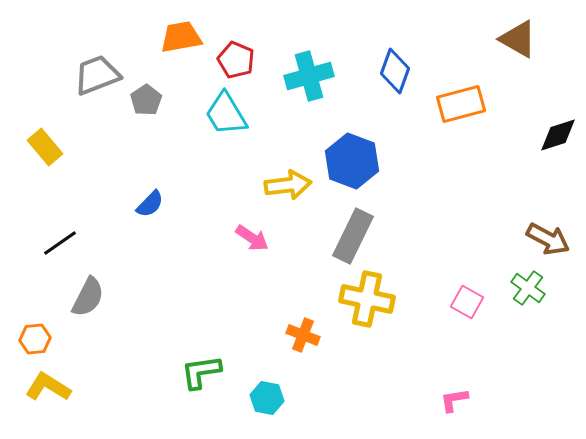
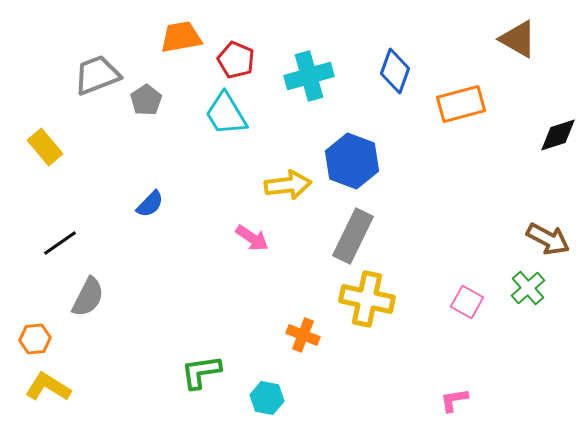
green cross: rotated 12 degrees clockwise
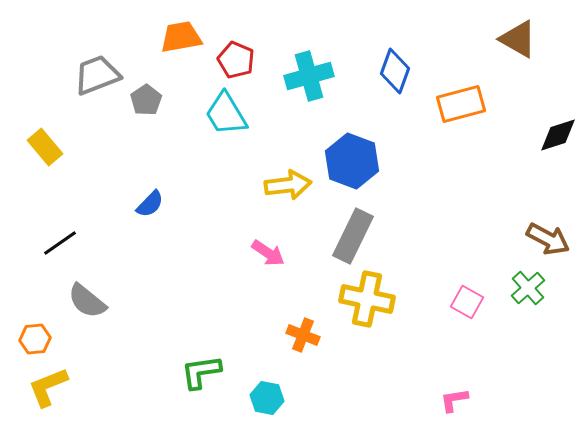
pink arrow: moved 16 px right, 15 px down
gray semicircle: moved 1 px left, 4 px down; rotated 102 degrees clockwise
yellow L-shape: rotated 54 degrees counterclockwise
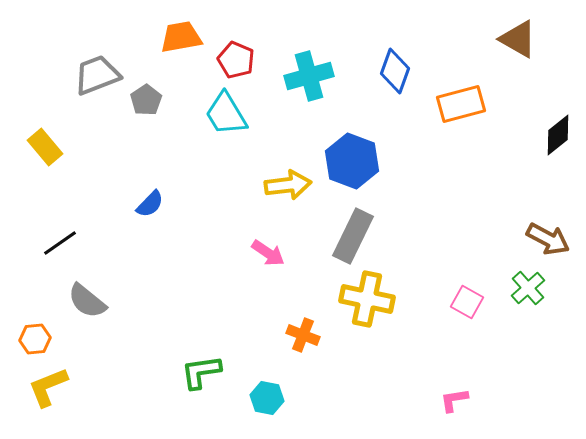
black diamond: rotated 21 degrees counterclockwise
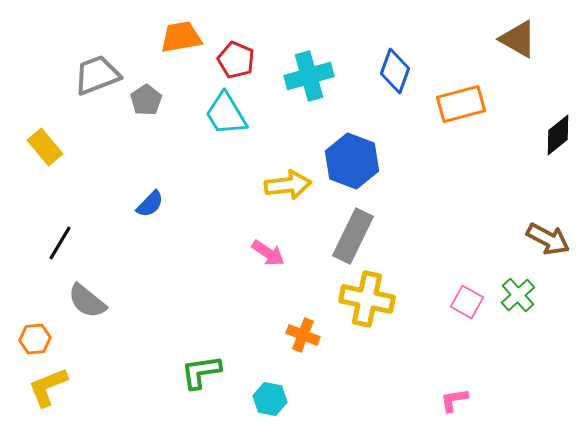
black line: rotated 24 degrees counterclockwise
green cross: moved 10 px left, 7 px down
cyan hexagon: moved 3 px right, 1 px down
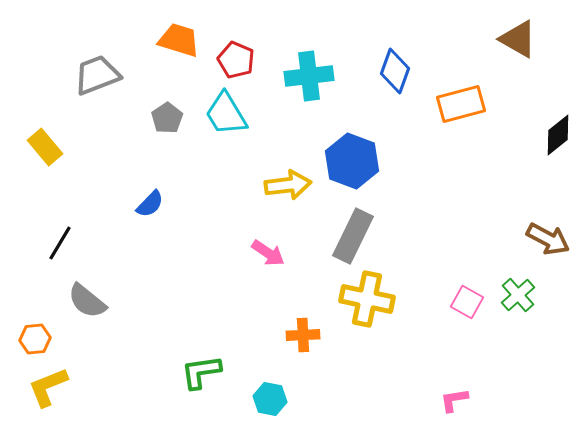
orange trapezoid: moved 2 px left, 3 px down; rotated 27 degrees clockwise
cyan cross: rotated 9 degrees clockwise
gray pentagon: moved 21 px right, 18 px down
orange cross: rotated 24 degrees counterclockwise
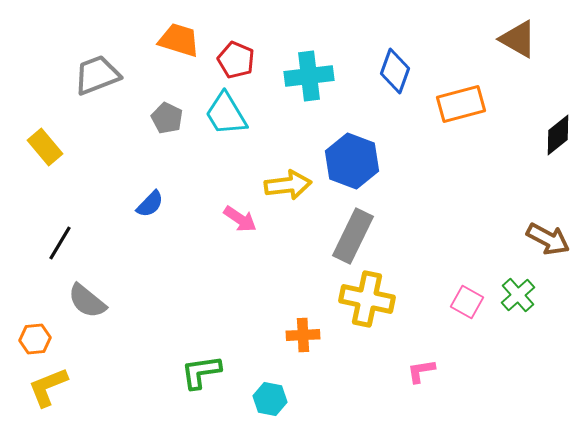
gray pentagon: rotated 12 degrees counterclockwise
pink arrow: moved 28 px left, 34 px up
pink L-shape: moved 33 px left, 29 px up
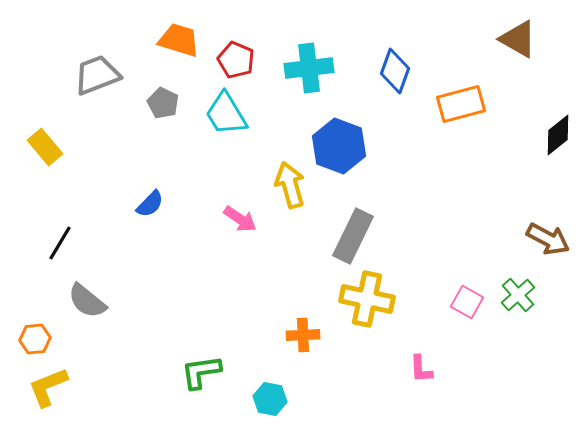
cyan cross: moved 8 px up
gray pentagon: moved 4 px left, 15 px up
blue hexagon: moved 13 px left, 15 px up
yellow arrow: moved 2 px right; rotated 99 degrees counterclockwise
pink L-shape: moved 2 px up; rotated 84 degrees counterclockwise
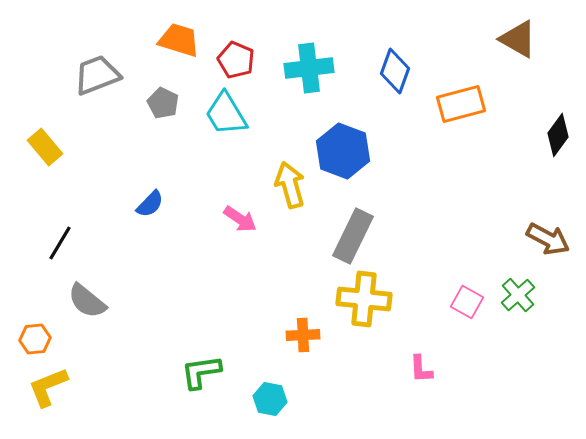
black diamond: rotated 15 degrees counterclockwise
blue hexagon: moved 4 px right, 5 px down
yellow cross: moved 3 px left; rotated 6 degrees counterclockwise
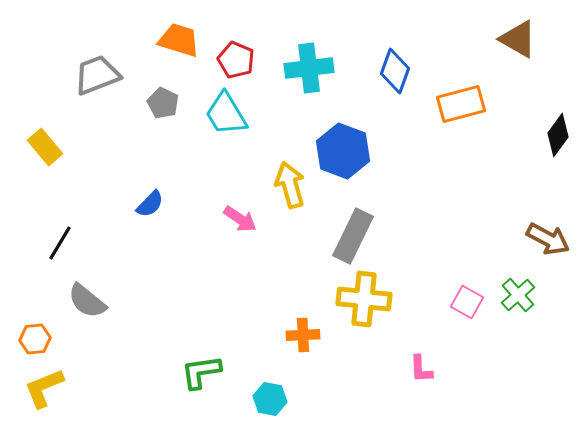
yellow L-shape: moved 4 px left, 1 px down
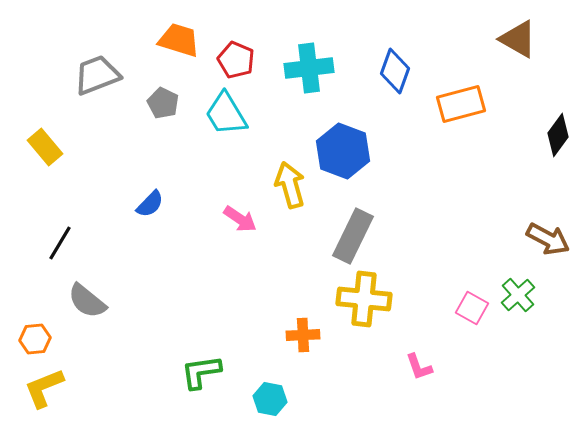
pink square: moved 5 px right, 6 px down
pink L-shape: moved 2 px left, 2 px up; rotated 16 degrees counterclockwise
